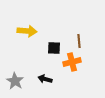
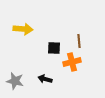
yellow arrow: moved 4 px left, 2 px up
gray star: rotated 18 degrees counterclockwise
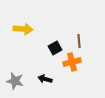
black square: moved 1 px right; rotated 32 degrees counterclockwise
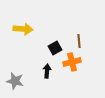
black arrow: moved 2 px right, 8 px up; rotated 80 degrees clockwise
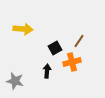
brown line: rotated 40 degrees clockwise
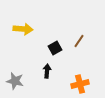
orange cross: moved 8 px right, 22 px down
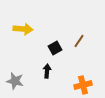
orange cross: moved 3 px right, 1 px down
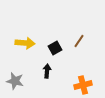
yellow arrow: moved 2 px right, 14 px down
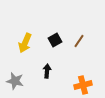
yellow arrow: rotated 108 degrees clockwise
black square: moved 8 px up
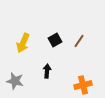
yellow arrow: moved 2 px left
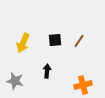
black square: rotated 24 degrees clockwise
